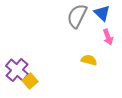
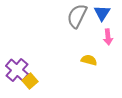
blue triangle: rotated 18 degrees clockwise
pink arrow: rotated 14 degrees clockwise
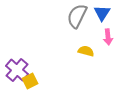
yellow semicircle: moved 3 px left, 9 px up
yellow square: rotated 14 degrees clockwise
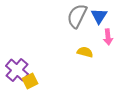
blue triangle: moved 3 px left, 3 px down
yellow semicircle: moved 1 px left, 1 px down
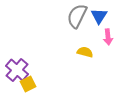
yellow square: moved 2 px left, 3 px down
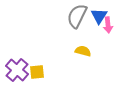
pink arrow: moved 12 px up
yellow semicircle: moved 2 px left, 1 px up
yellow square: moved 9 px right, 12 px up; rotated 21 degrees clockwise
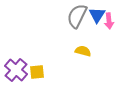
blue triangle: moved 2 px left, 1 px up
pink arrow: moved 1 px right, 4 px up
purple cross: moved 1 px left
